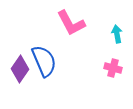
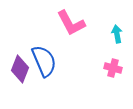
purple diamond: rotated 12 degrees counterclockwise
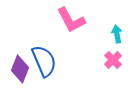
pink L-shape: moved 3 px up
pink cross: moved 8 px up; rotated 30 degrees clockwise
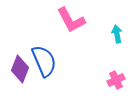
pink cross: moved 3 px right, 20 px down; rotated 18 degrees clockwise
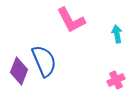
purple diamond: moved 1 px left, 2 px down
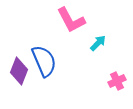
cyan arrow: moved 19 px left, 9 px down; rotated 54 degrees clockwise
pink cross: moved 1 px right, 1 px down
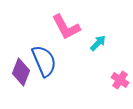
pink L-shape: moved 5 px left, 7 px down
purple diamond: moved 2 px right, 1 px down
pink cross: moved 3 px right, 1 px up; rotated 30 degrees counterclockwise
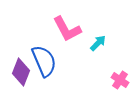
pink L-shape: moved 1 px right, 2 px down
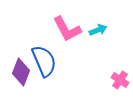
cyan arrow: moved 13 px up; rotated 24 degrees clockwise
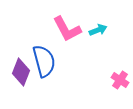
blue semicircle: rotated 8 degrees clockwise
